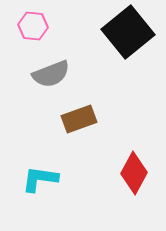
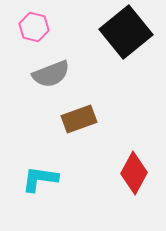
pink hexagon: moved 1 px right, 1 px down; rotated 8 degrees clockwise
black square: moved 2 px left
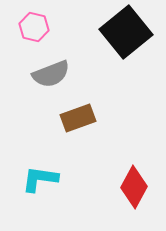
brown rectangle: moved 1 px left, 1 px up
red diamond: moved 14 px down
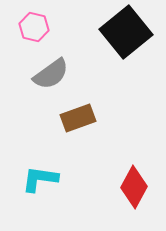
gray semicircle: rotated 15 degrees counterclockwise
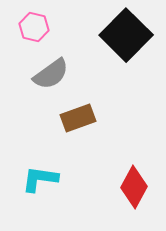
black square: moved 3 px down; rotated 6 degrees counterclockwise
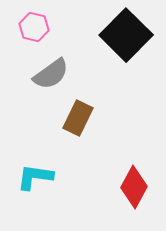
brown rectangle: rotated 44 degrees counterclockwise
cyan L-shape: moved 5 px left, 2 px up
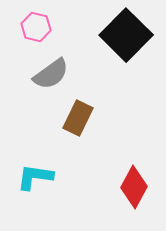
pink hexagon: moved 2 px right
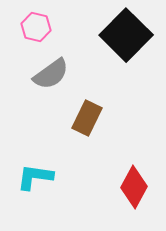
brown rectangle: moved 9 px right
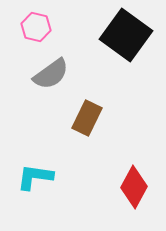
black square: rotated 9 degrees counterclockwise
